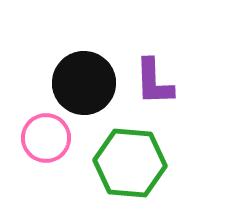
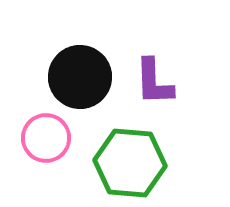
black circle: moved 4 px left, 6 px up
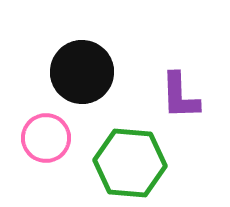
black circle: moved 2 px right, 5 px up
purple L-shape: moved 26 px right, 14 px down
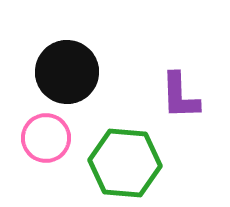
black circle: moved 15 px left
green hexagon: moved 5 px left
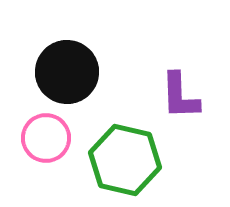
green hexagon: moved 3 px up; rotated 8 degrees clockwise
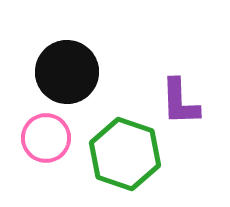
purple L-shape: moved 6 px down
green hexagon: moved 6 px up; rotated 6 degrees clockwise
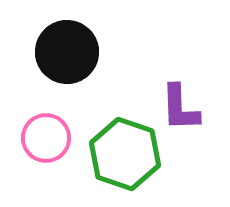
black circle: moved 20 px up
purple L-shape: moved 6 px down
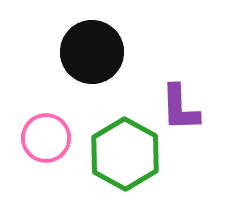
black circle: moved 25 px right
green hexagon: rotated 10 degrees clockwise
